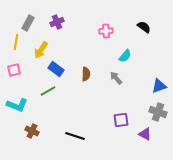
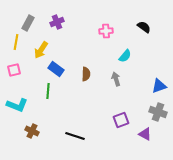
gray arrow: moved 1 px down; rotated 24 degrees clockwise
green line: rotated 56 degrees counterclockwise
purple square: rotated 14 degrees counterclockwise
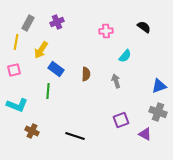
gray arrow: moved 2 px down
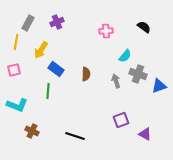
gray cross: moved 20 px left, 38 px up
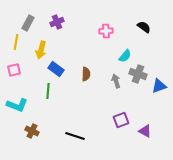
yellow arrow: rotated 18 degrees counterclockwise
purple triangle: moved 3 px up
